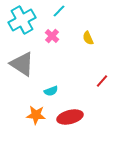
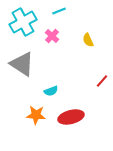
cyan line: rotated 24 degrees clockwise
cyan cross: moved 1 px right, 2 px down
yellow semicircle: moved 2 px down
red ellipse: moved 1 px right
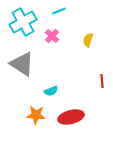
yellow semicircle: rotated 40 degrees clockwise
red line: rotated 48 degrees counterclockwise
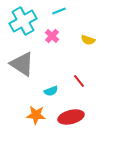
cyan cross: moved 1 px up
yellow semicircle: rotated 88 degrees counterclockwise
red line: moved 23 px left; rotated 32 degrees counterclockwise
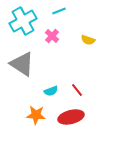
red line: moved 2 px left, 9 px down
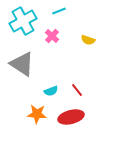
orange star: moved 1 px right, 1 px up
